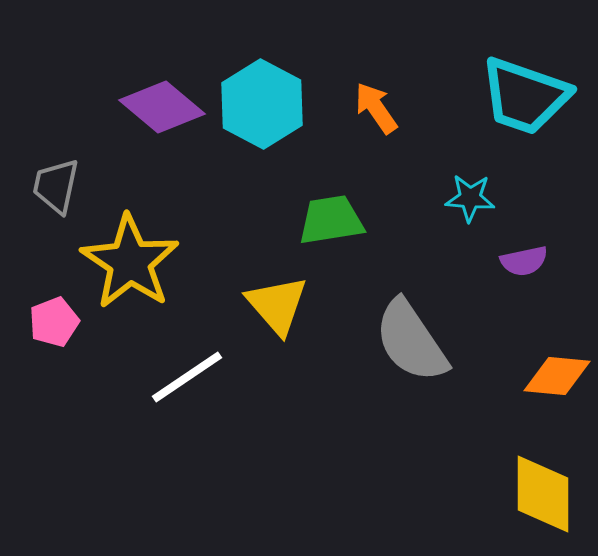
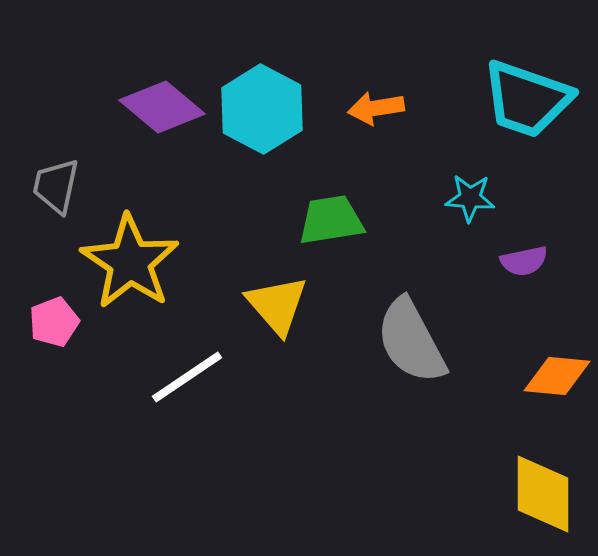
cyan trapezoid: moved 2 px right, 3 px down
cyan hexagon: moved 5 px down
orange arrow: rotated 64 degrees counterclockwise
gray semicircle: rotated 6 degrees clockwise
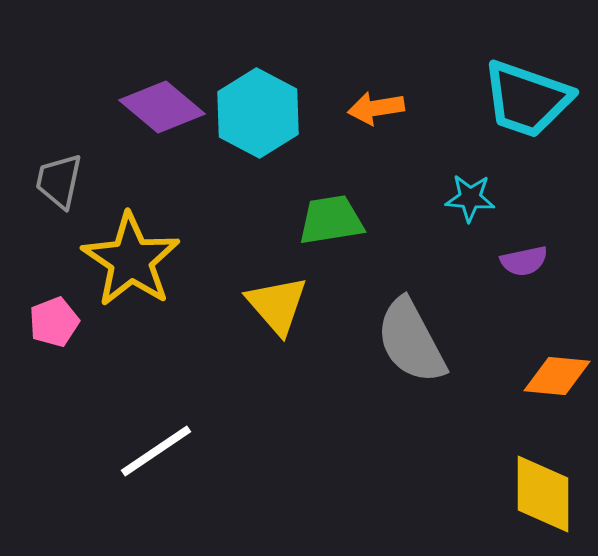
cyan hexagon: moved 4 px left, 4 px down
gray trapezoid: moved 3 px right, 5 px up
yellow star: moved 1 px right, 2 px up
white line: moved 31 px left, 74 px down
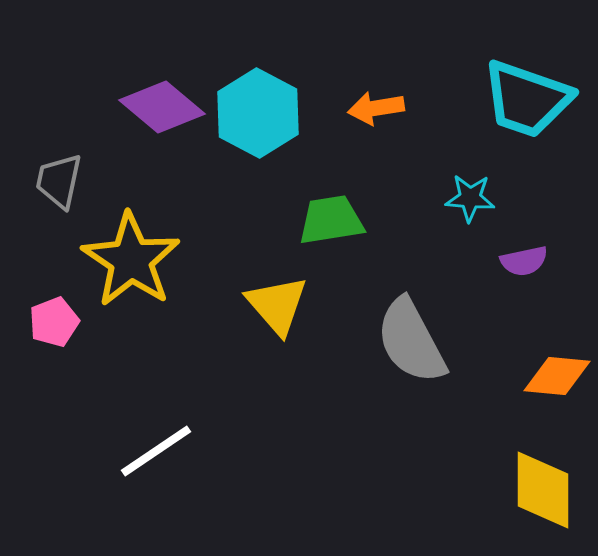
yellow diamond: moved 4 px up
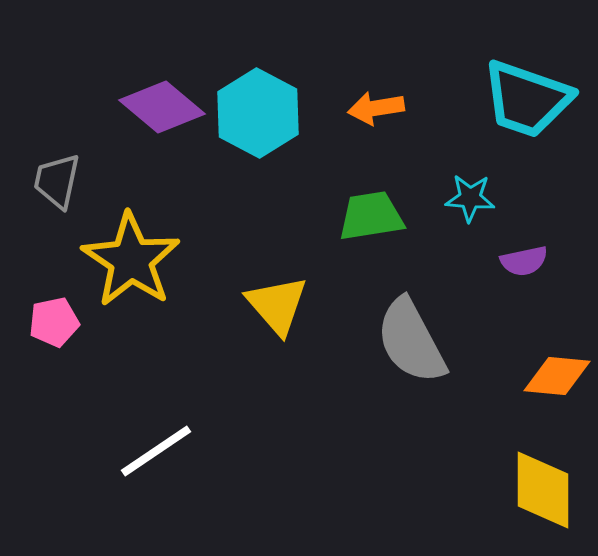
gray trapezoid: moved 2 px left
green trapezoid: moved 40 px right, 4 px up
pink pentagon: rotated 9 degrees clockwise
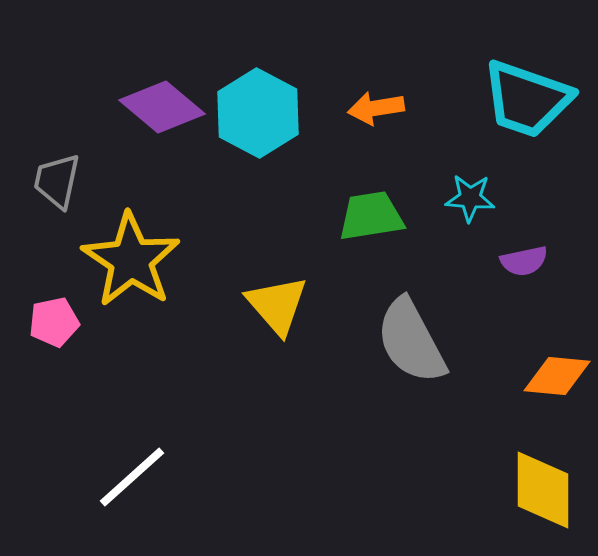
white line: moved 24 px left, 26 px down; rotated 8 degrees counterclockwise
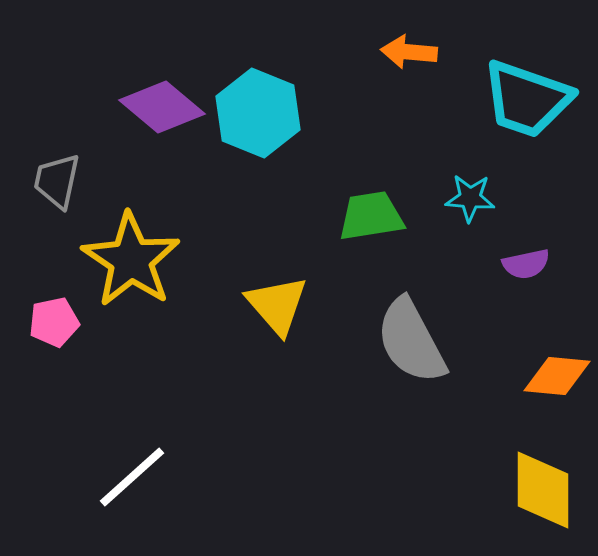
orange arrow: moved 33 px right, 56 px up; rotated 14 degrees clockwise
cyan hexagon: rotated 6 degrees counterclockwise
purple semicircle: moved 2 px right, 3 px down
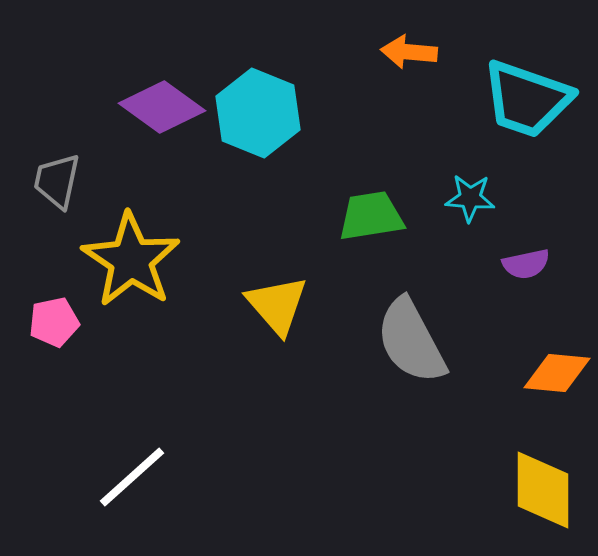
purple diamond: rotated 4 degrees counterclockwise
orange diamond: moved 3 px up
